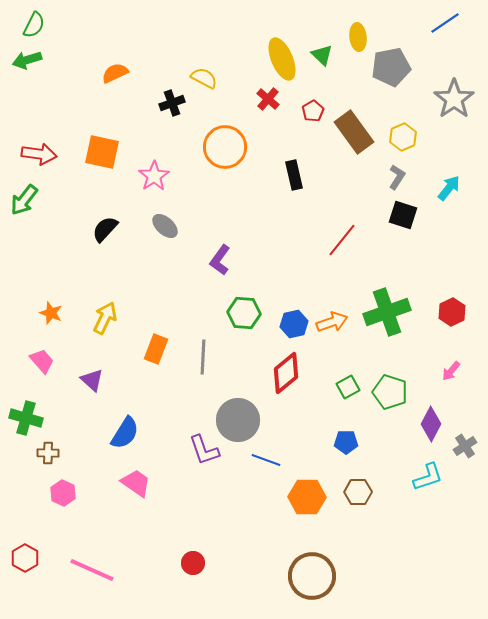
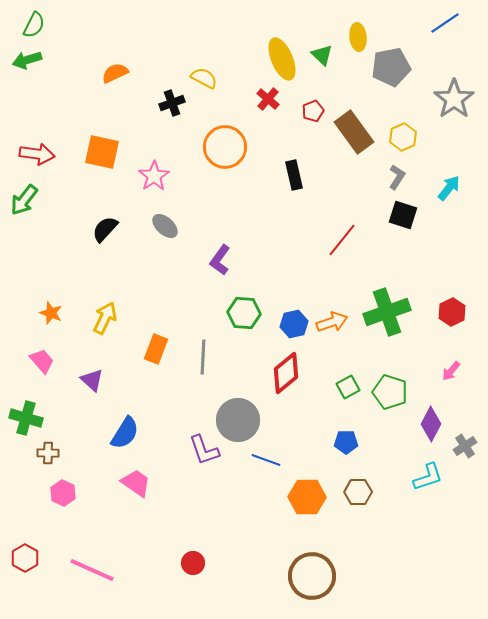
red pentagon at (313, 111): rotated 10 degrees clockwise
red arrow at (39, 154): moved 2 px left
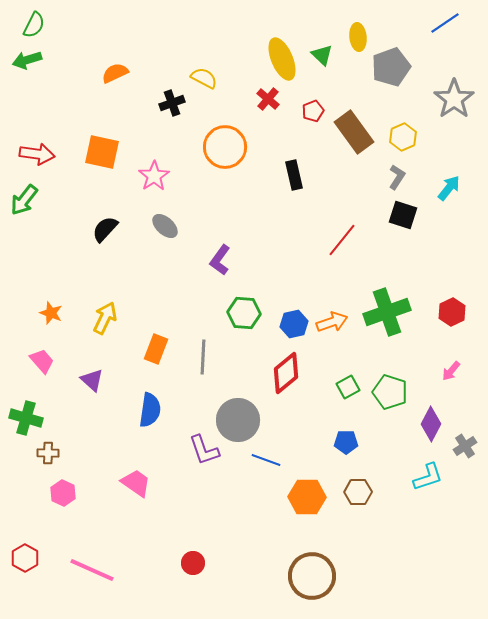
gray pentagon at (391, 67): rotated 9 degrees counterclockwise
blue semicircle at (125, 433): moved 25 px right, 23 px up; rotated 24 degrees counterclockwise
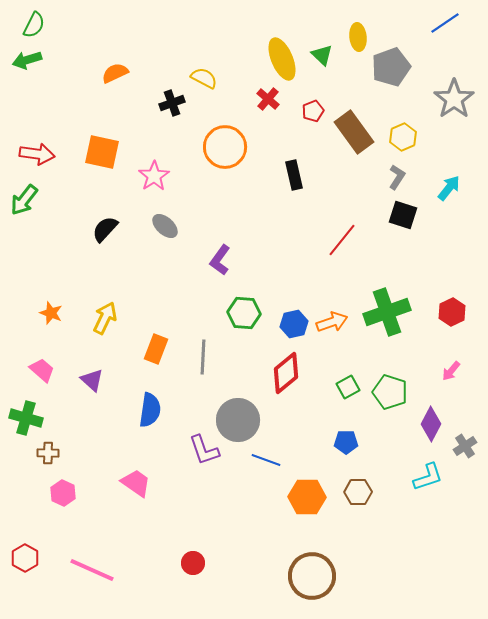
pink trapezoid at (42, 361): moved 9 px down; rotated 8 degrees counterclockwise
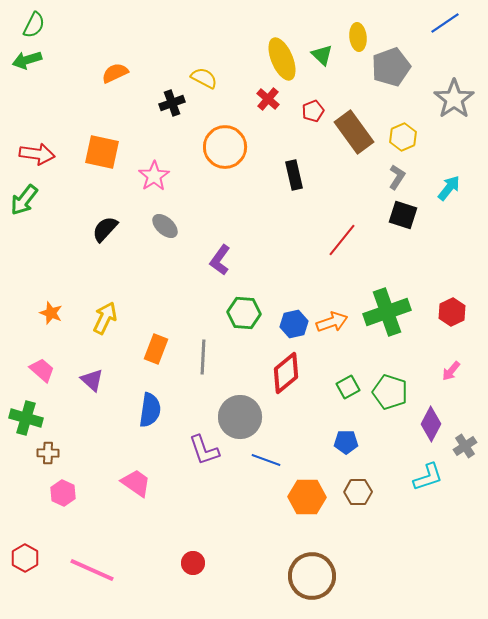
gray circle at (238, 420): moved 2 px right, 3 px up
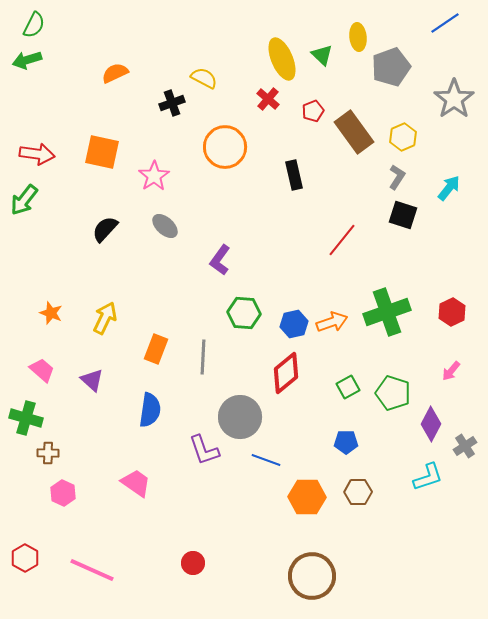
green pentagon at (390, 392): moved 3 px right, 1 px down
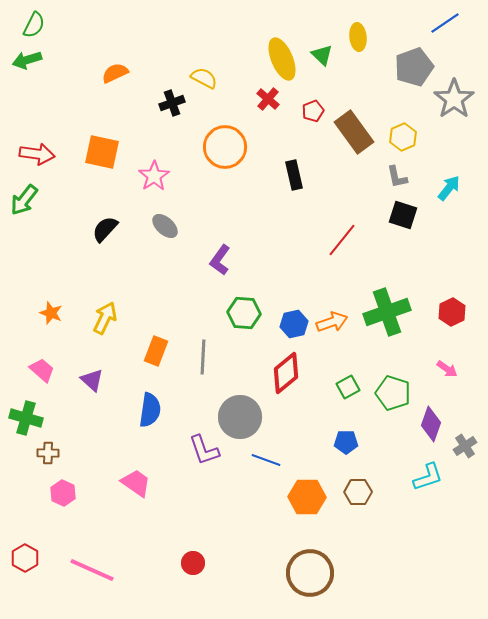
gray pentagon at (391, 67): moved 23 px right
gray L-shape at (397, 177): rotated 135 degrees clockwise
orange rectangle at (156, 349): moved 2 px down
pink arrow at (451, 371): moved 4 px left, 2 px up; rotated 95 degrees counterclockwise
purple diamond at (431, 424): rotated 8 degrees counterclockwise
brown circle at (312, 576): moved 2 px left, 3 px up
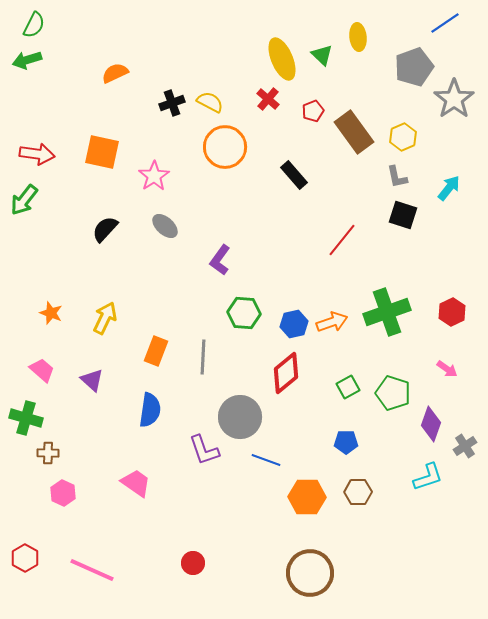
yellow semicircle at (204, 78): moved 6 px right, 24 px down
black rectangle at (294, 175): rotated 28 degrees counterclockwise
